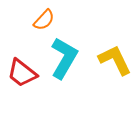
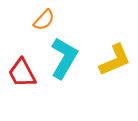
yellow L-shape: rotated 93 degrees clockwise
red trapezoid: rotated 24 degrees clockwise
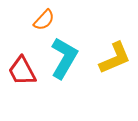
yellow L-shape: moved 2 px up
red trapezoid: moved 2 px up
